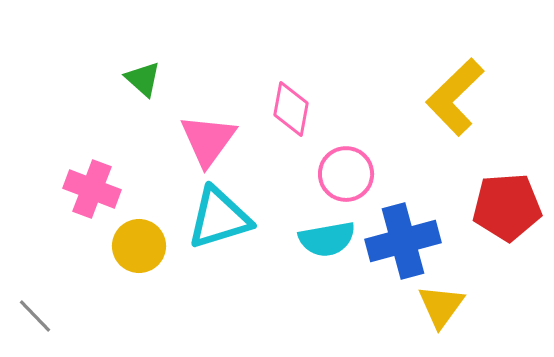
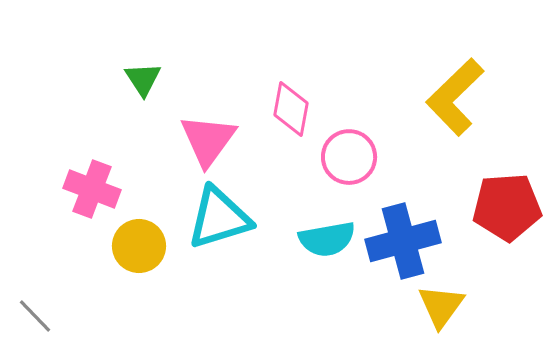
green triangle: rotated 15 degrees clockwise
pink circle: moved 3 px right, 17 px up
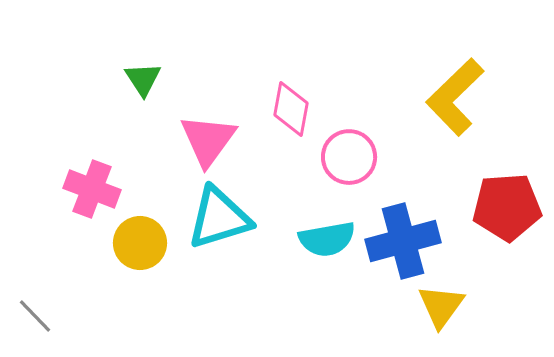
yellow circle: moved 1 px right, 3 px up
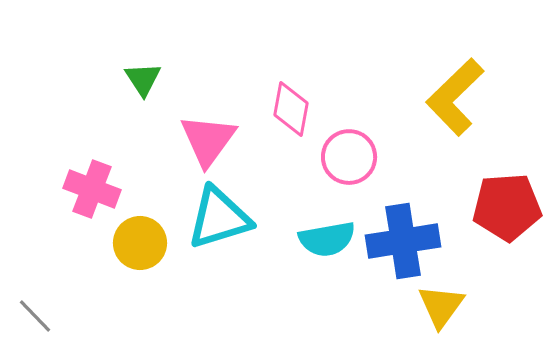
blue cross: rotated 6 degrees clockwise
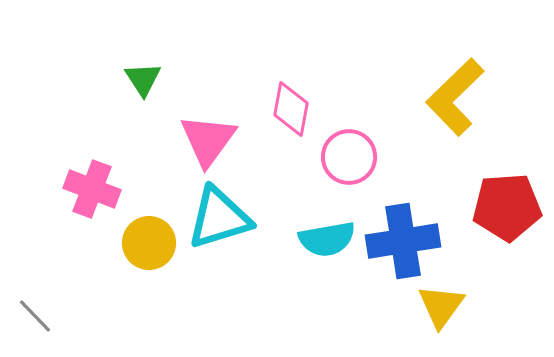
yellow circle: moved 9 px right
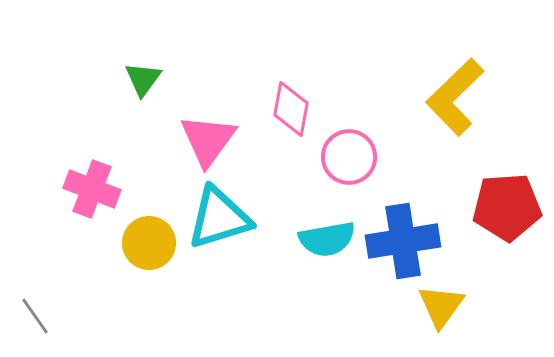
green triangle: rotated 9 degrees clockwise
gray line: rotated 9 degrees clockwise
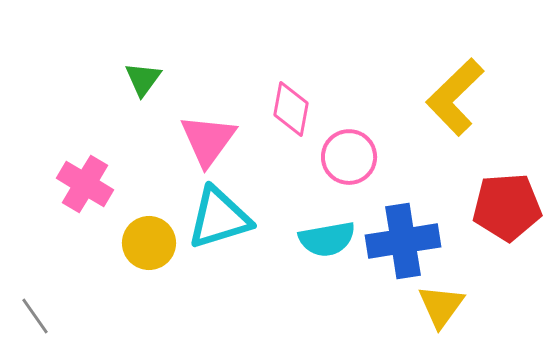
pink cross: moved 7 px left, 5 px up; rotated 10 degrees clockwise
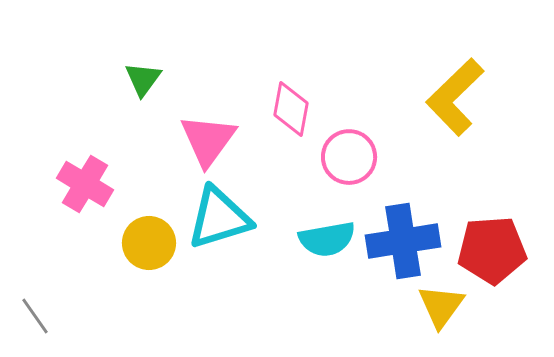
red pentagon: moved 15 px left, 43 px down
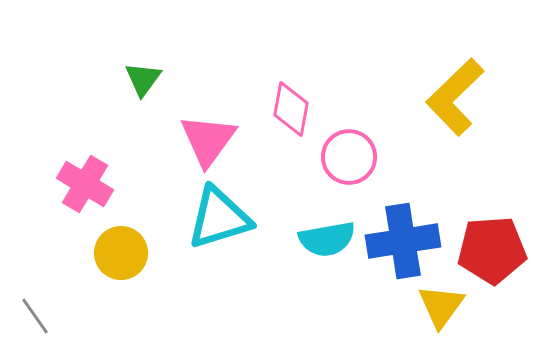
yellow circle: moved 28 px left, 10 px down
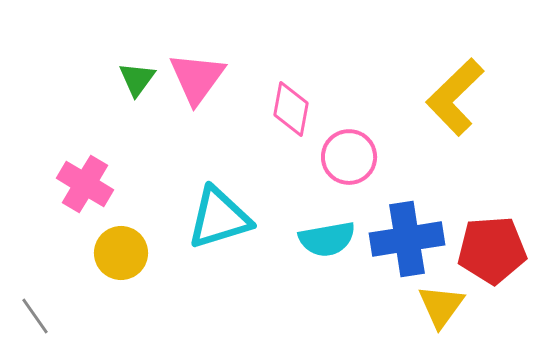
green triangle: moved 6 px left
pink triangle: moved 11 px left, 62 px up
blue cross: moved 4 px right, 2 px up
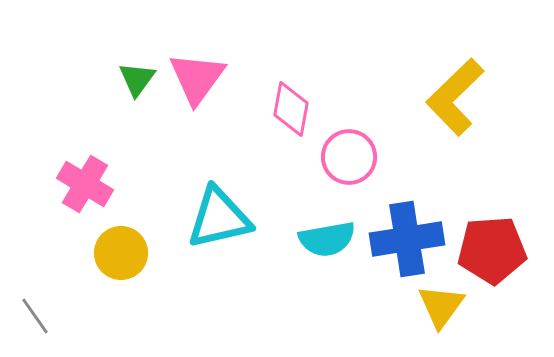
cyan triangle: rotated 4 degrees clockwise
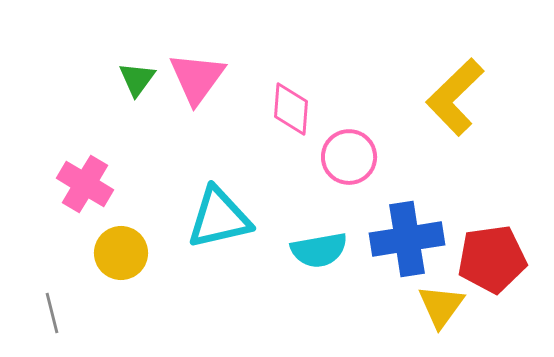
pink diamond: rotated 6 degrees counterclockwise
cyan semicircle: moved 8 px left, 11 px down
red pentagon: moved 9 px down; rotated 4 degrees counterclockwise
gray line: moved 17 px right, 3 px up; rotated 21 degrees clockwise
